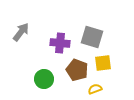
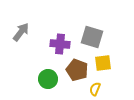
purple cross: moved 1 px down
green circle: moved 4 px right
yellow semicircle: rotated 48 degrees counterclockwise
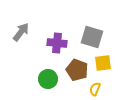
purple cross: moved 3 px left, 1 px up
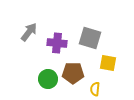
gray arrow: moved 8 px right
gray square: moved 2 px left, 1 px down
yellow square: moved 5 px right; rotated 18 degrees clockwise
brown pentagon: moved 4 px left, 3 px down; rotated 20 degrees counterclockwise
yellow semicircle: rotated 16 degrees counterclockwise
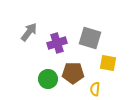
purple cross: rotated 24 degrees counterclockwise
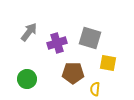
green circle: moved 21 px left
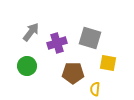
gray arrow: moved 2 px right
green circle: moved 13 px up
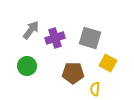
gray arrow: moved 2 px up
purple cross: moved 2 px left, 5 px up
yellow square: rotated 18 degrees clockwise
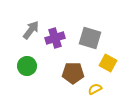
yellow semicircle: rotated 56 degrees clockwise
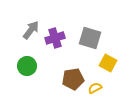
brown pentagon: moved 6 px down; rotated 10 degrees counterclockwise
yellow semicircle: moved 1 px up
